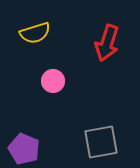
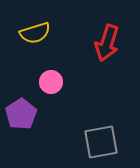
pink circle: moved 2 px left, 1 px down
purple pentagon: moved 3 px left, 35 px up; rotated 16 degrees clockwise
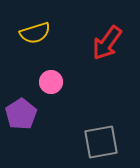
red arrow: rotated 18 degrees clockwise
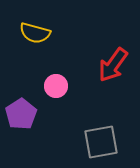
yellow semicircle: rotated 32 degrees clockwise
red arrow: moved 6 px right, 22 px down
pink circle: moved 5 px right, 4 px down
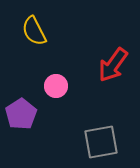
yellow semicircle: moved 1 px left, 2 px up; rotated 48 degrees clockwise
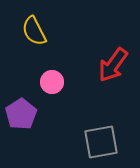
pink circle: moved 4 px left, 4 px up
